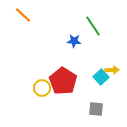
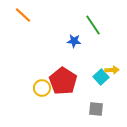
green line: moved 1 px up
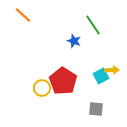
blue star: rotated 16 degrees clockwise
cyan square: moved 1 px up; rotated 14 degrees clockwise
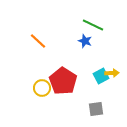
orange line: moved 15 px right, 26 px down
green line: rotated 30 degrees counterclockwise
blue star: moved 11 px right
yellow arrow: moved 3 px down
gray square: rotated 14 degrees counterclockwise
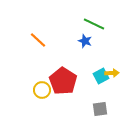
green line: moved 1 px right, 1 px up
orange line: moved 1 px up
yellow circle: moved 2 px down
gray square: moved 4 px right
